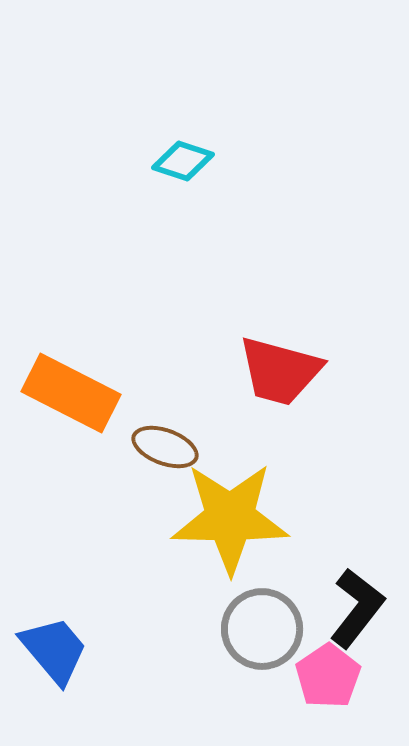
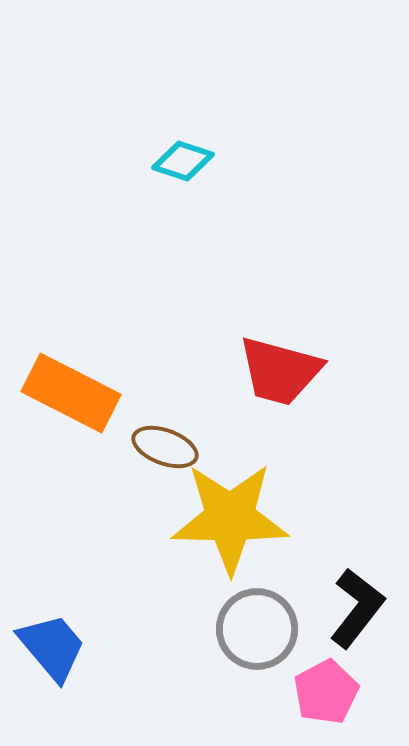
gray circle: moved 5 px left
blue trapezoid: moved 2 px left, 3 px up
pink pentagon: moved 2 px left, 16 px down; rotated 6 degrees clockwise
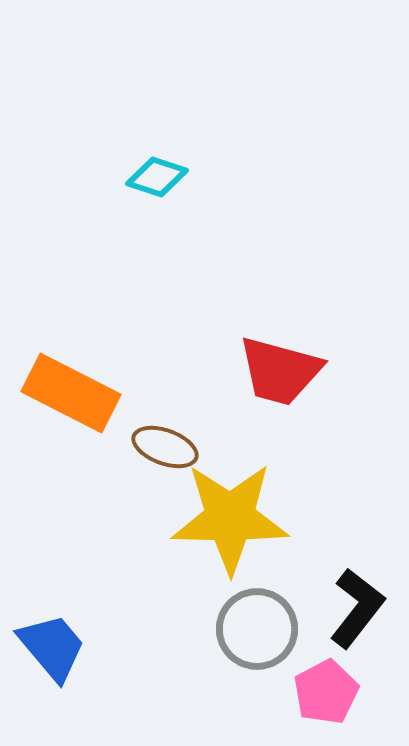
cyan diamond: moved 26 px left, 16 px down
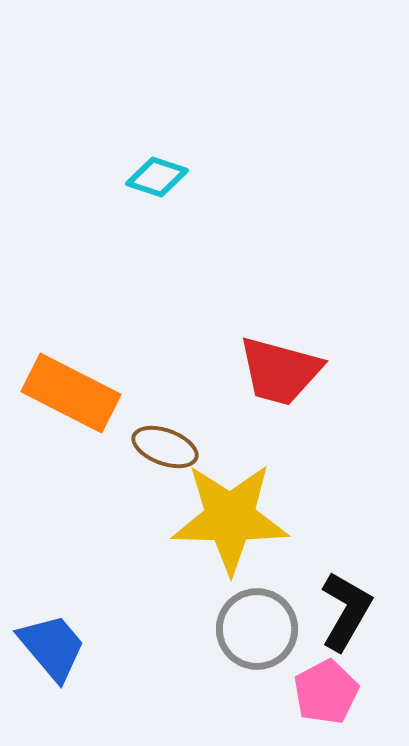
black L-shape: moved 11 px left, 3 px down; rotated 8 degrees counterclockwise
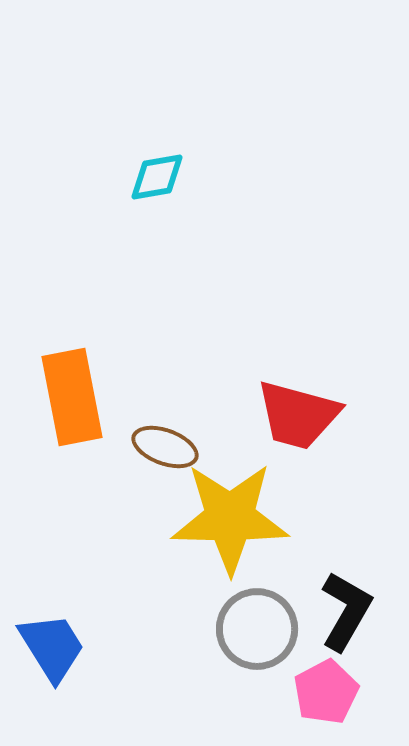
cyan diamond: rotated 28 degrees counterclockwise
red trapezoid: moved 18 px right, 44 px down
orange rectangle: moved 1 px right, 4 px down; rotated 52 degrees clockwise
blue trapezoid: rotated 8 degrees clockwise
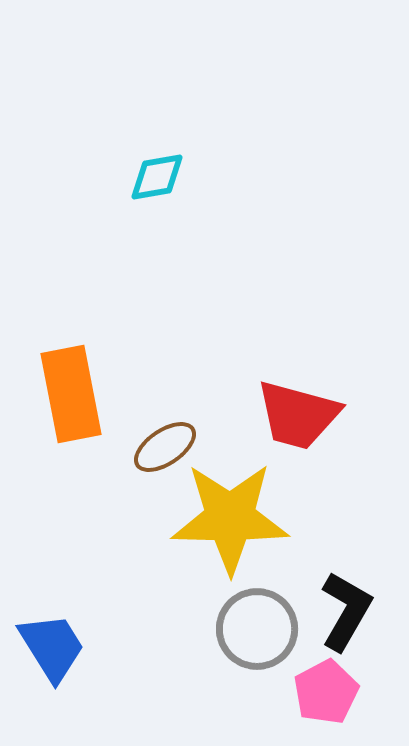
orange rectangle: moved 1 px left, 3 px up
brown ellipse: rotated 54 degrees counterclockwise
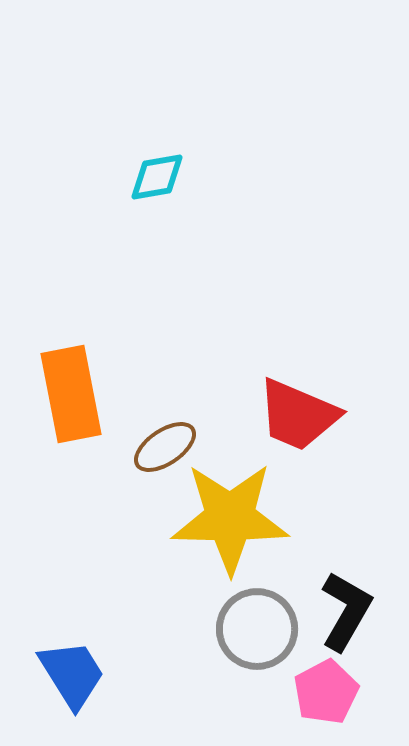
red trapezoid: rotated 8 degrees clockwise
blue trapezoid: moved 20 px right, 27 px down
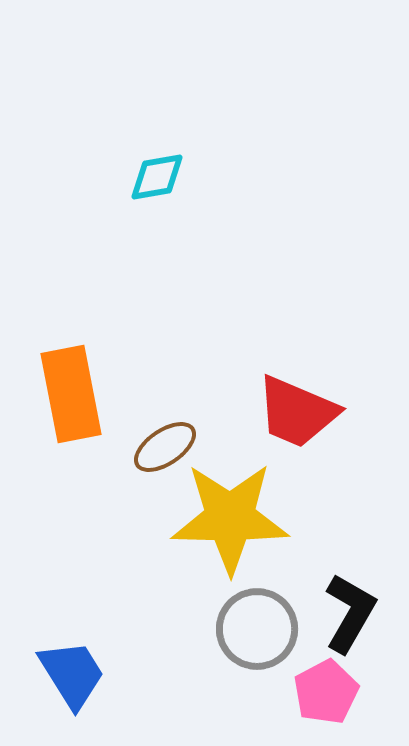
red trapezoid: moved 1 px left, 3 px up
black L-shape: moved 4 px right, 2 px down
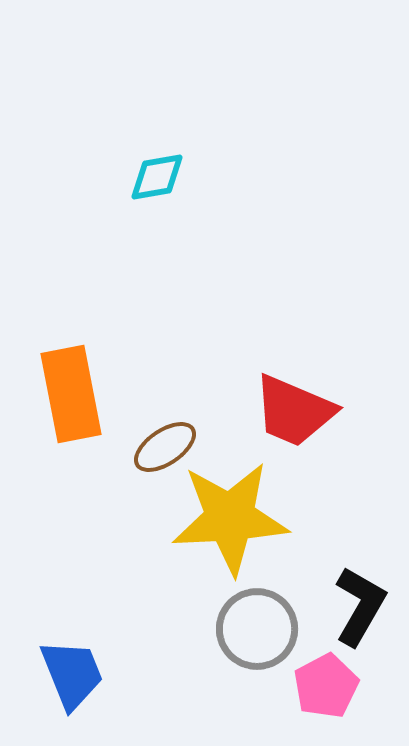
red trapezoid: moved 3 px left, 1 px up
yellow star: rotated 4 degrees counterclockwise
black L-shape: moved 10 px right, 7 px up
blue trapezoid: rotated 10 degrees clockwise
pink pentagon: moved 6 px up
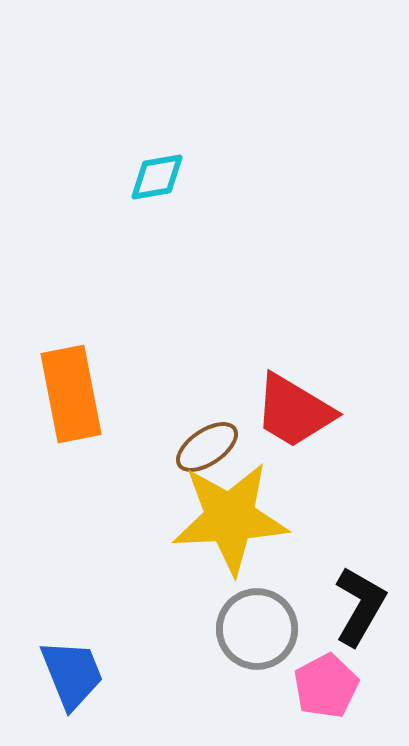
red trapezoid: rotated 8 degrees clockwise
brown ellipse: moved 42 px right
